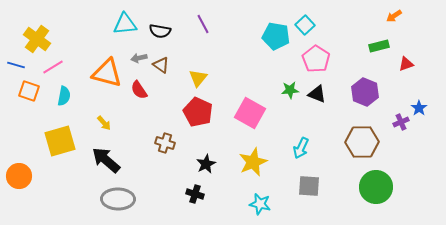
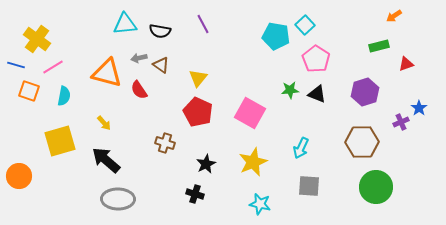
purple hexagon: rotated 20 degrees clockwise
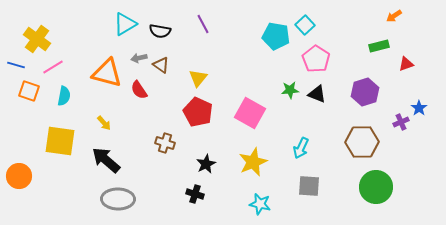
cyan triangle: rotated 25 degrees counterclockwise
yellow square: rotated 24 degrees clockwise
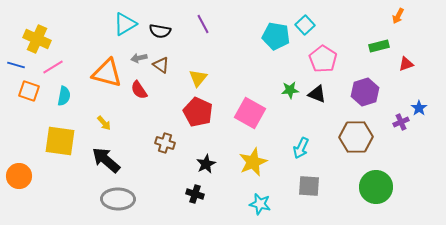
orange arrow: moved 4 px right; rotated 28 degrees counterclockwise
yellow cross: rotated 12 degrees counterclockwise
pink pentagon: moved 7 px right
brown hexagon: moved 6 px left, 5 px up
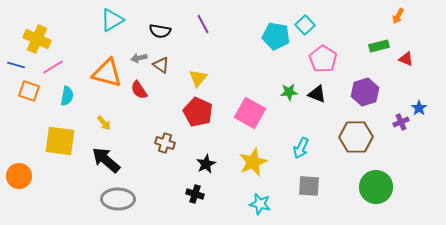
cyan triangle: moved 13 px left, 4 px up
red triangle: moved 5 px up; rotated 42 degrees clockwise
green star: moved 1 px left, 2 px down
cyan semicircle: moved 3 px right
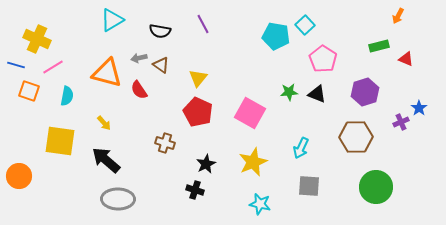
black cross: moved 4 px up
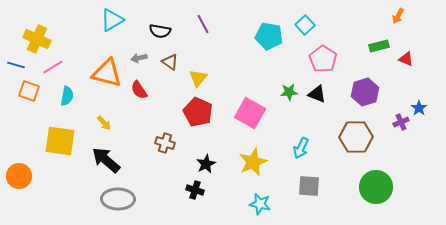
cyan pentagon: moved 7 px left
brown triangle: moved 9 px right, 3 px up
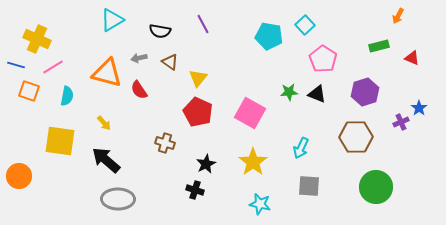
red triangle: moved 6 px right, 1 px up
yellow star: rotated 12 degrees counterclockwise
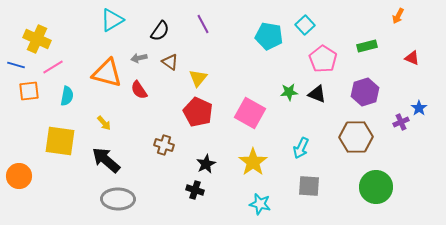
black semicircle: rotated 65 degrees counterclockwise
green rectangle: moved 12 px left
orange square: rotated 25 degrees counterclockwise
brown cross: moved 1 px left, 2 px down
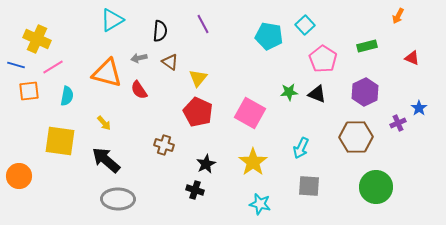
black semicircle: rotated 30 degrees counterclockwise
purple hexagon: rotated 8 degrees counterclockwise
purple cross: moved 3 px left, 1 px down
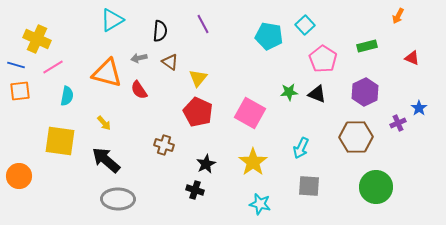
orange square: moved 9 px left
